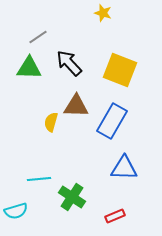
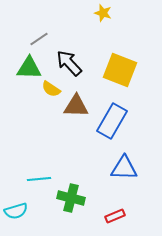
gray line: moved 1 px right, 2 px down
yellow semicircle: moved 33 px up; rotated 72 degrees counterclockwise
green cross: moved 1 px left, 1 px down; rotated 20 degrees counterclockwise
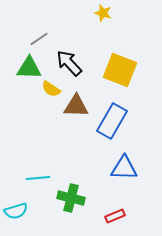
cyan line: moved 1 px left, 1 px up
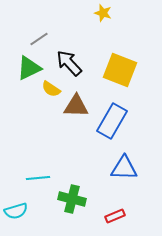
green triangle: rotated 28 degrees counterclockwise
green cross: moved 1 px right, 1 px down
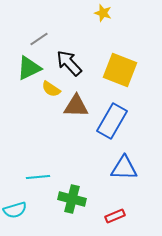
cyan line: moved 1 px up
cyan semicircle: moved 1 px left, 1 px up
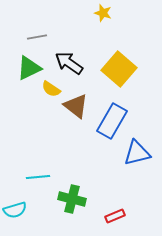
gray line: moved 2 px left, 2 px up; rotated 24 degrees clockwise
black arrow: rotated 12 degrees counterclockwise
yellow square: moved 1 px left, 1 px up; rotated 20 degrees clockwise
brown triangle: rotated 36 degrees clockwise
blue triangle: moved 13 px right, 15 px up; rotated 16 degrees counterclockwise
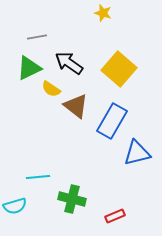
cyan semicircle: moved 4 px up
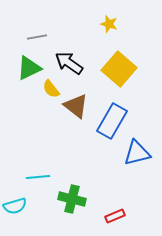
yellow star: moved 6 px right, 11 px down
yellow semicircle: rotated 18 degrees clockwise
